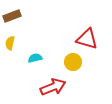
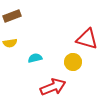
yellow semicircle: rotated 112 degrees counterclockwise
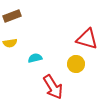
yellow circle: moved 3 px right, 2 px down
red arrow: rotated 80 degrees clockwise
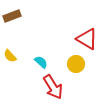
red triangle: rotated 15 degrees clockwise
yellow semicircle: moved 13 px down; rotated 56 degrees clockwise
cyan semicircle: moved 6 px right, 4 px down; rotated 56 degrees clockwise
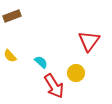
red triangle: moved 2 px right, 2 px down; rotated 35 degrees clockwise
yellow circle: moved 9 px down
red arrow: moved 1 px right, 1 px up
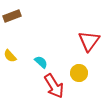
yellow circle: moved 3 px right
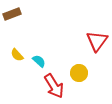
brown rectangle: moved 2 px up
red triangle: moved 8 px right
yellow semicircle: moved 7 px right, 1 px up
cyan semicircle: moved 2 px left, 1 px up
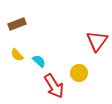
brown rectangle: moved 5 px right, 10 px down
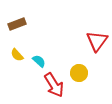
red arrow: moved 1 px up
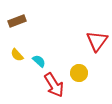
brown rectangle: moved 3 px up
